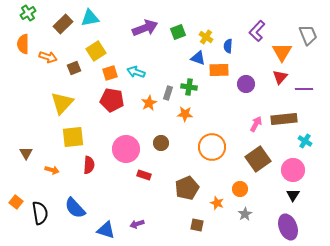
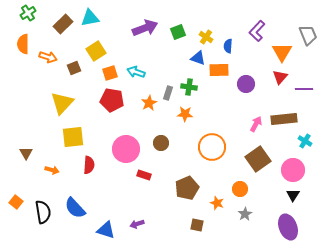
black semicircle at (40, 213): moved 3 px right, 1 px up
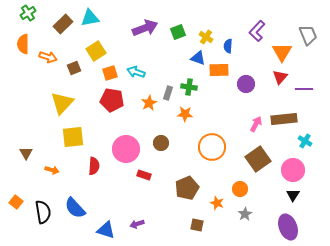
red semicircle at (89, 165): moved 5 px right, 1 px down
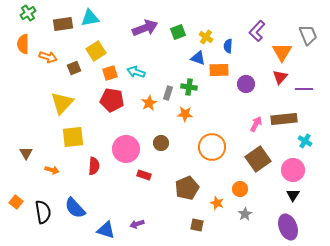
brown rectangle at (63, 24): rotated 36 degrees clockwise
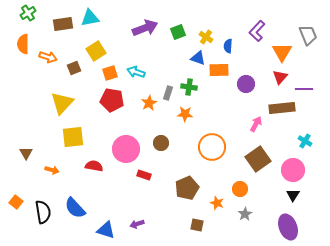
brown rectangle at (284, 119): moved 2 px left, 11 px up
red semicircle at (94, 166): rotated 84 degrees counterclockwise
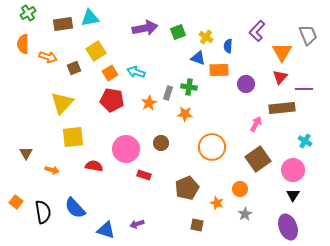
purple arrow at (145, 28): rotated 10 degrees clockwise
orange square at (110, 73): rotated 14 degrees counterclockwise
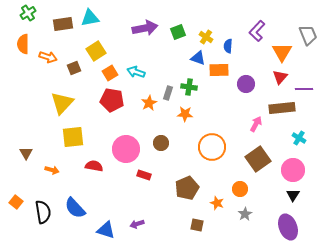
cyan cross at (305, 141): moved 6 px left, 3 px up
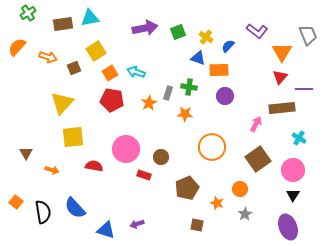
purple L-shape at (257, 31): rotated 95 degrees counterclockwise
orange semicircle at (23, 44): moved 6 px left, 3 px down; rotated 42 degrees clockwise
blue semicircle at (228, 46): rotated 40 degrees clockwise
purple circle at (246, 84): moved 21 px left, 12 px down
brown circle at (161, 143): moved 14 px down
